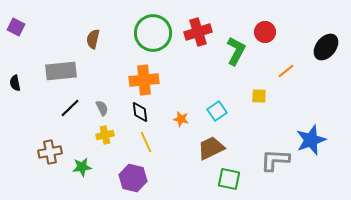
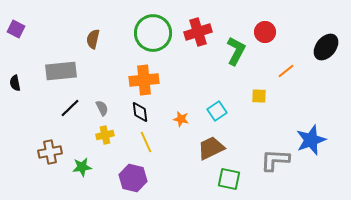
purple square: moved 2 px down
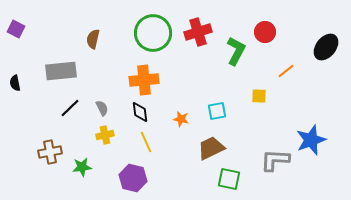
cyan square: rotated 24 degrees clockwise
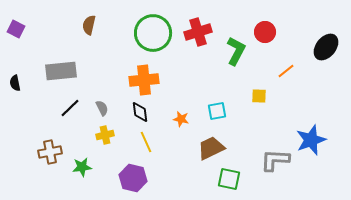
brown semicircle: moved 4 px left, 14 px up
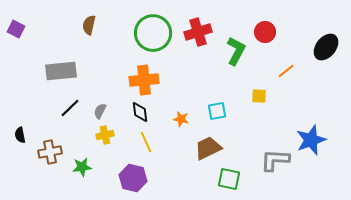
black semicircle: moved 5 px right, 52 px down
gray semicircle: moved 2 px left, 3 px down; rotated 126 degrees counterclockwise
brown trapezoid: moved 3 px left
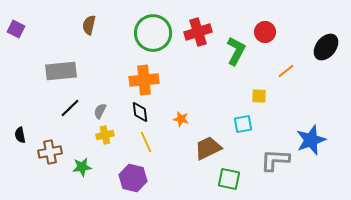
cyan square: moved 26 px right, 13 px down
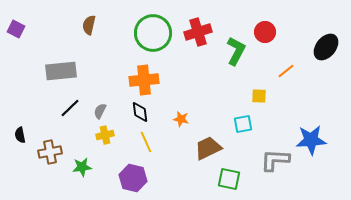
blue star: rotated 16 degrees clockwise
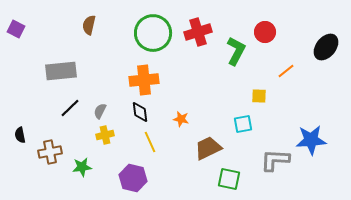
yellow line: moved 4 px right
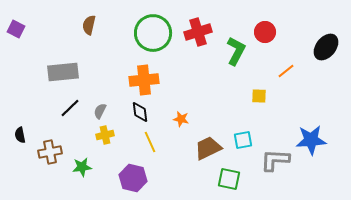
gray rectangle: moved 2 px right, 1 px down
cyan square: moved 16 px down
